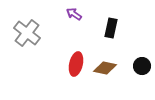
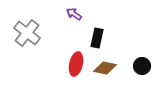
black rectangle: moved 14 px left, 10 px down
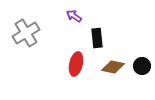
purple arrow: moved 2 px down
gray cross: moved 1 px left; rotated 20 degrees clockwise
black rectangle: rotated 18 degrees counterclockwise
brown diamond: moved 8 px right, 1 px up
